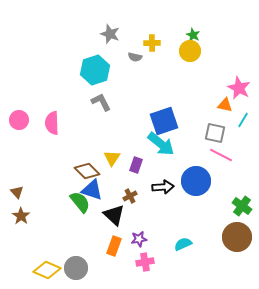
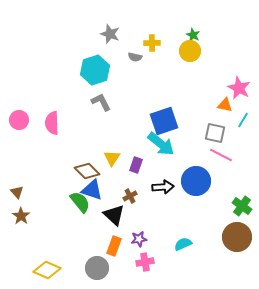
gray circle: moved 21 px right
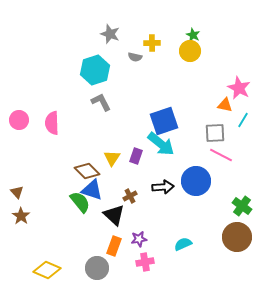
gray square: rotated 15 degrees counterclockwise
purple rectangle: moved 9 px up
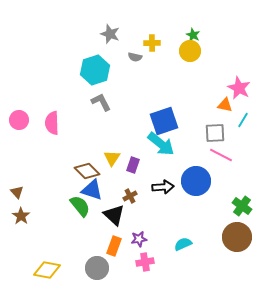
purple rectangle: moved 3 px left, 9 px down
green semicircle: moved 4 px down
yellow diamond: rotated 12 degrees counterclockwise
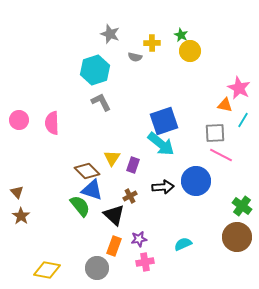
green star: moved 12 px left
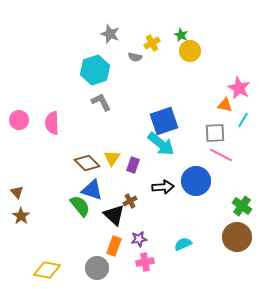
yellow cross: rotated 28 degrees counterclockwise
brown diamond: moved 8 px up
brown cross: moved 5 px down
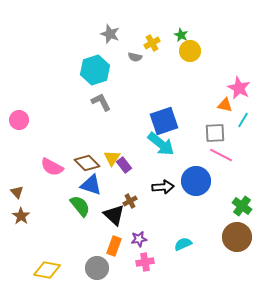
pink semicircle: moved 44 px down; rotated 60 degrees counterclockwise
purple rectangle: moved 9 px left; rotated 56 degrees counterclockwise
blue triangle: moved 1 px left, 5 px up
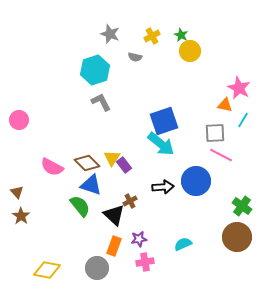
yellow cross: moved 7 px up
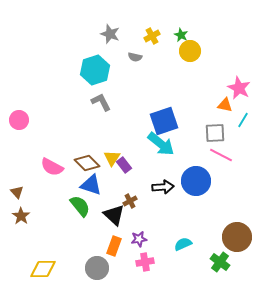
green cross: moved 22 px left, 56 px down
yellow diamond: moved 4 px left, 1 px up; rotated 12 degrees counterclockwise
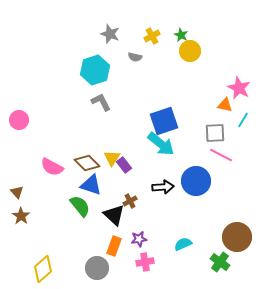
yellow diamond: rotated 40 degrees counterclockwise
